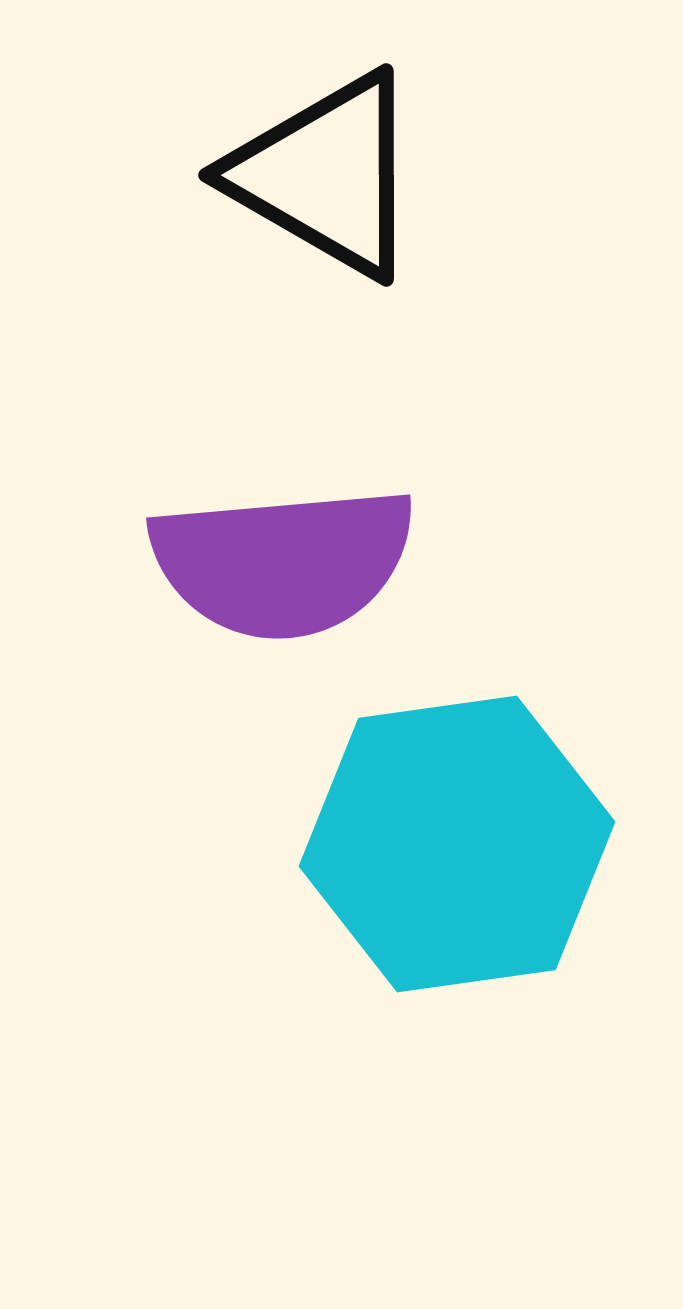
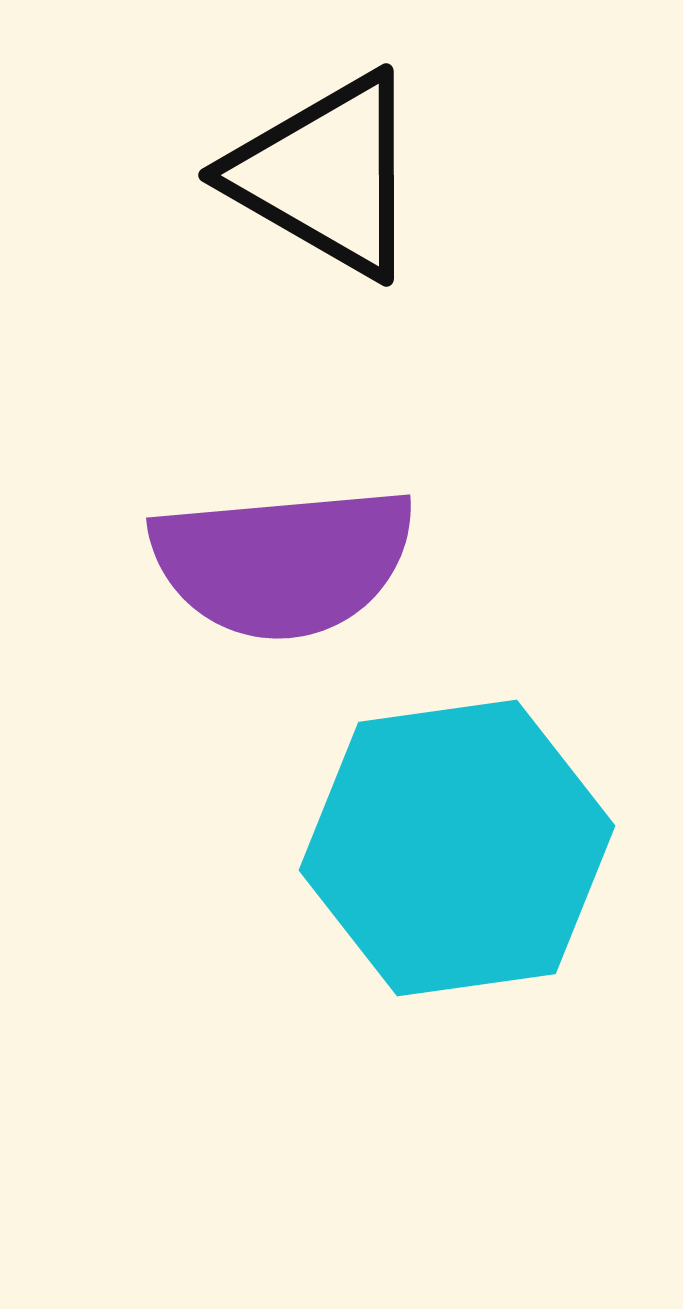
cyan hexagon: moved 4 px down
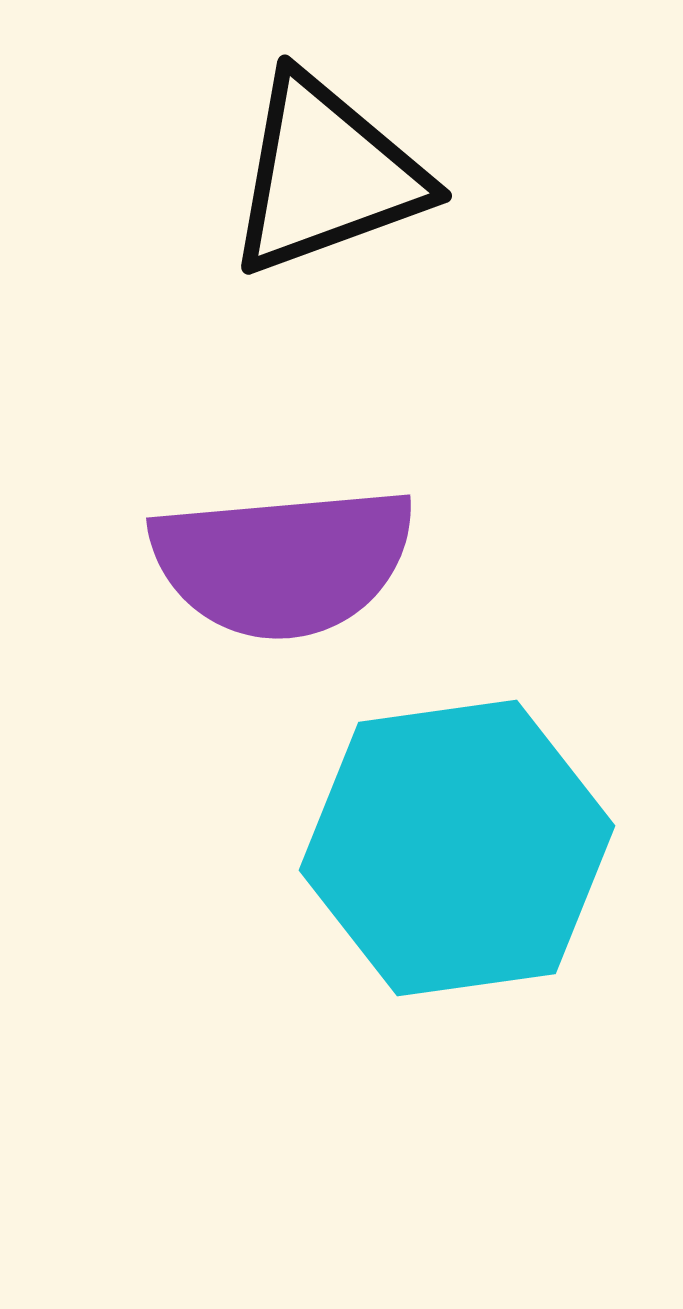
black triangle: rotated 50 degrees counterclockwise
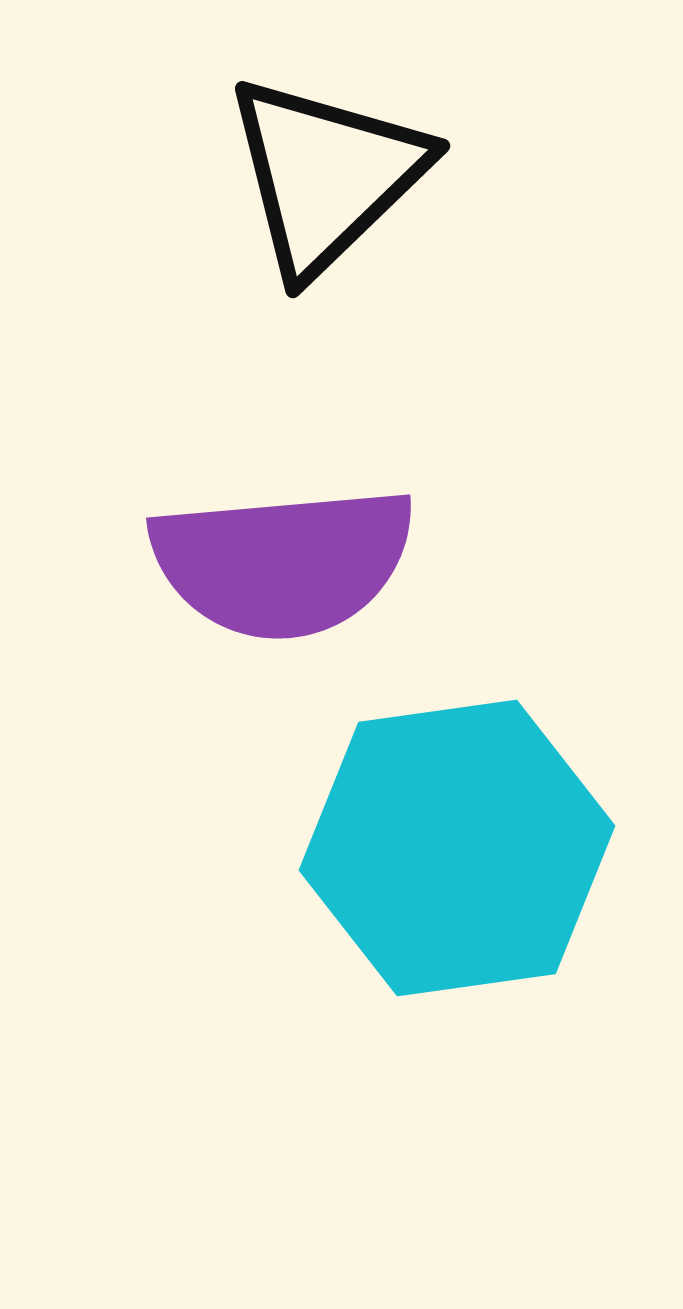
black triangle: rotated 24 degrees counterclockwise
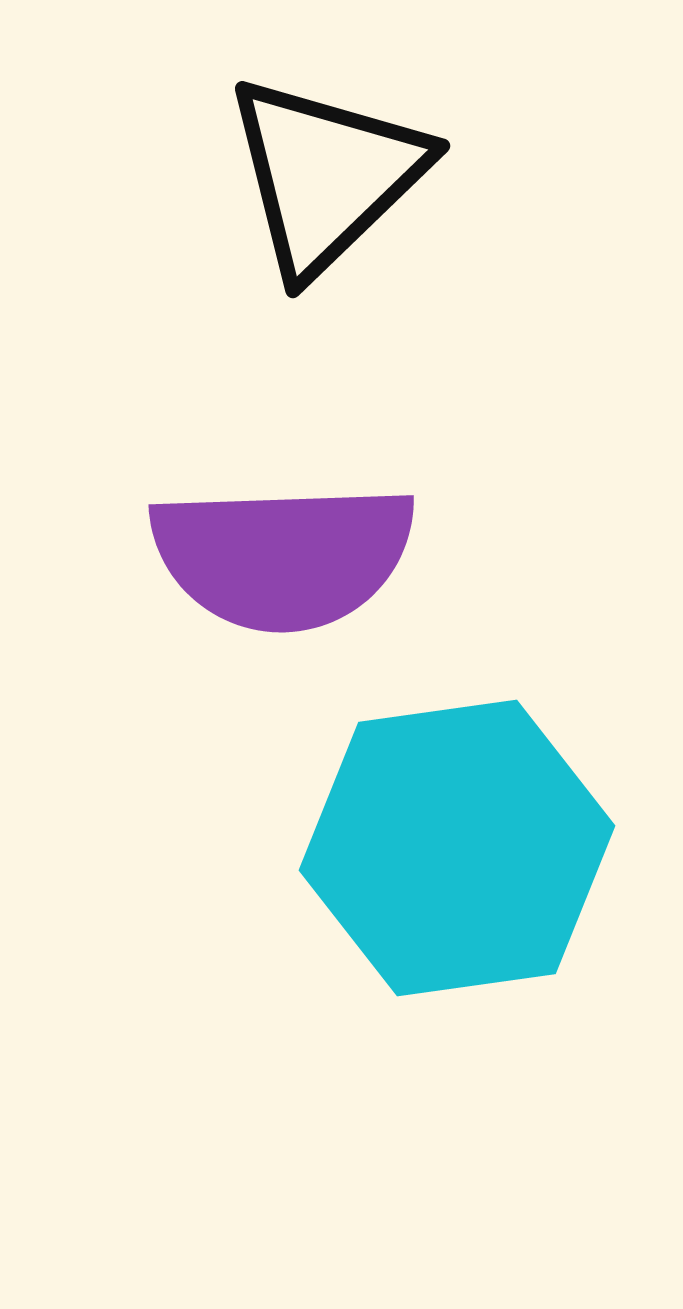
purple semicircle: moved 6 px up; rotated 3 degrees clockwise
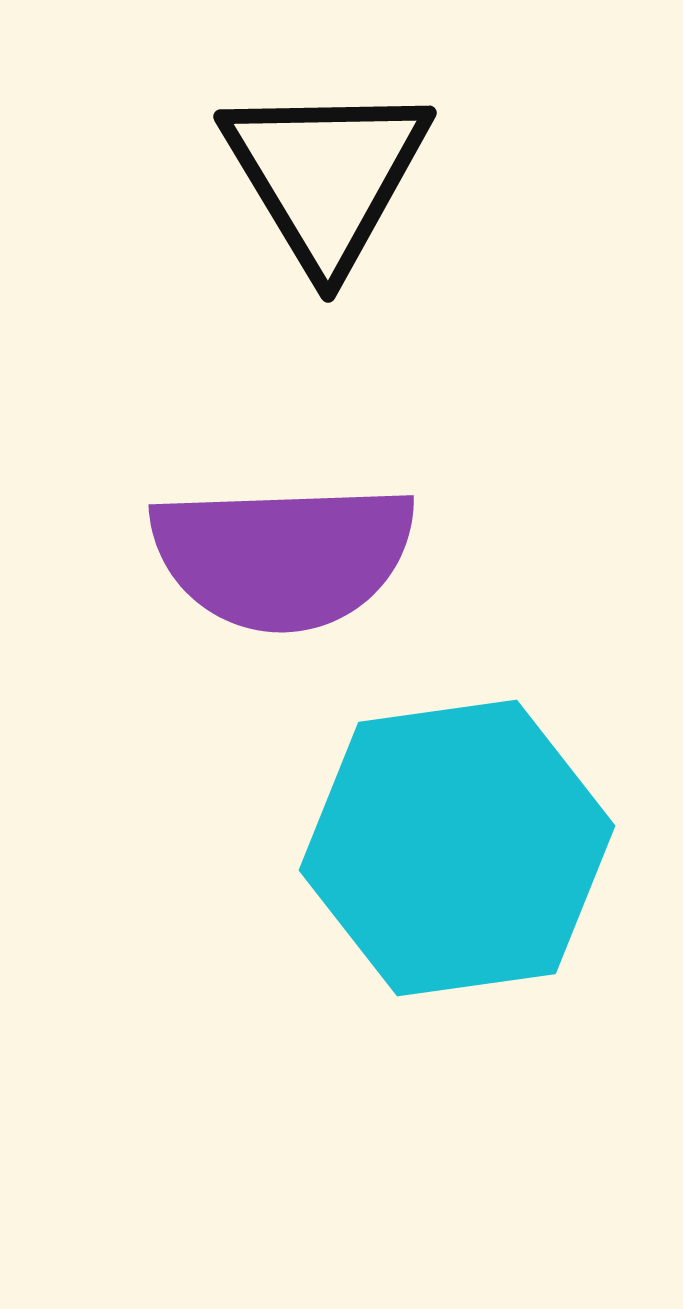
black triangle: rotated 17 degrees counterclockwise
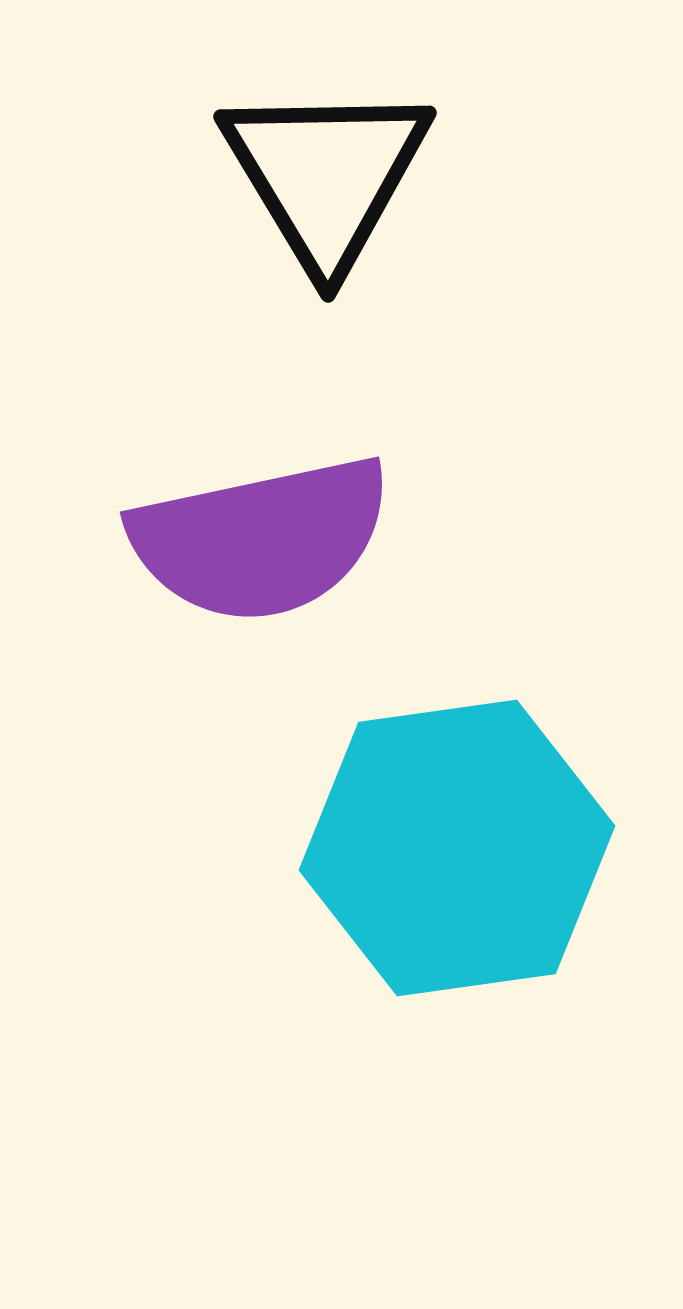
purple semicircle: moved 22 px left, 17 px up; rotated 10 degrees counterclockwise
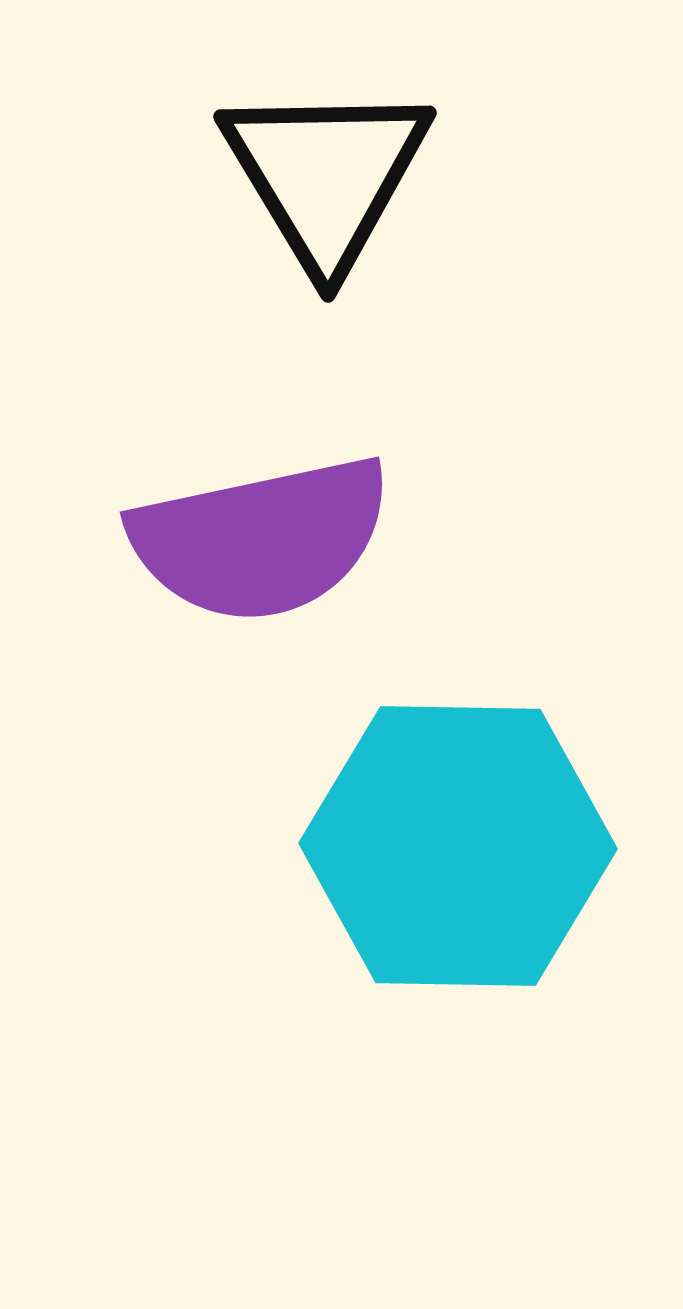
cyan hexagon: moved 1 px right, 2 px up; rotated 9 degrees clockwise
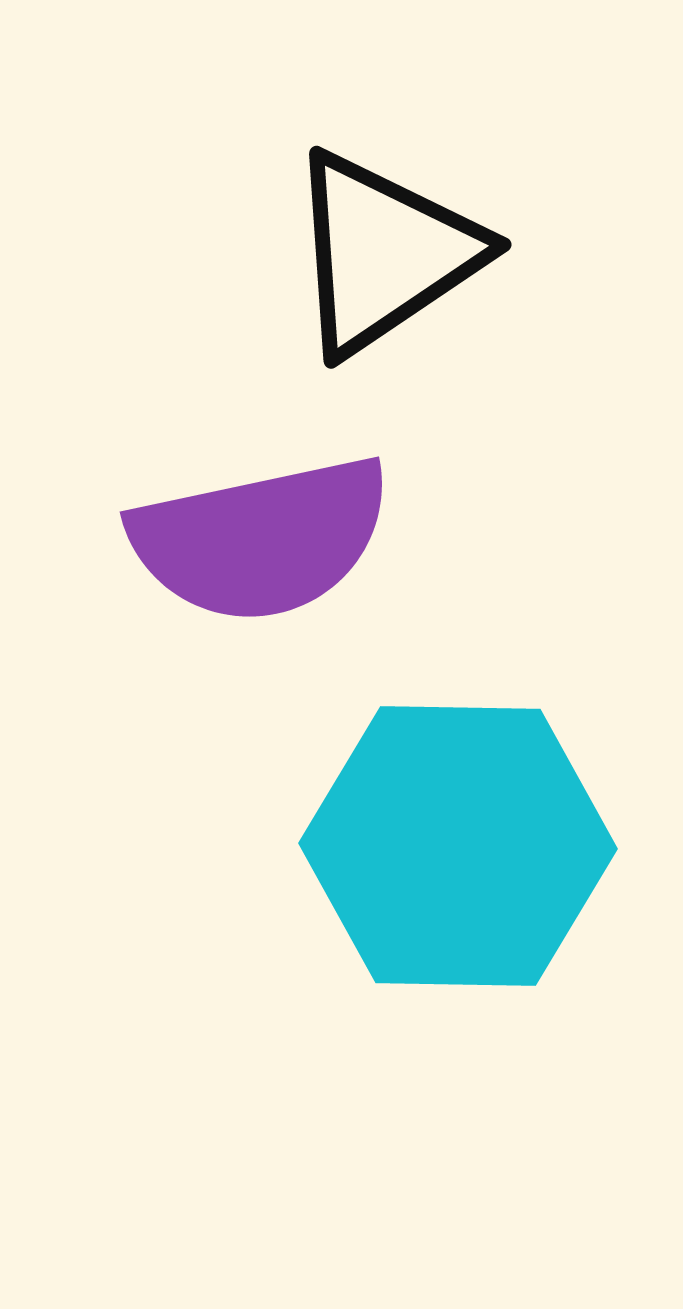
black triangle: moved 58 px right, 78 px down; rotated 27 degrees clockwise
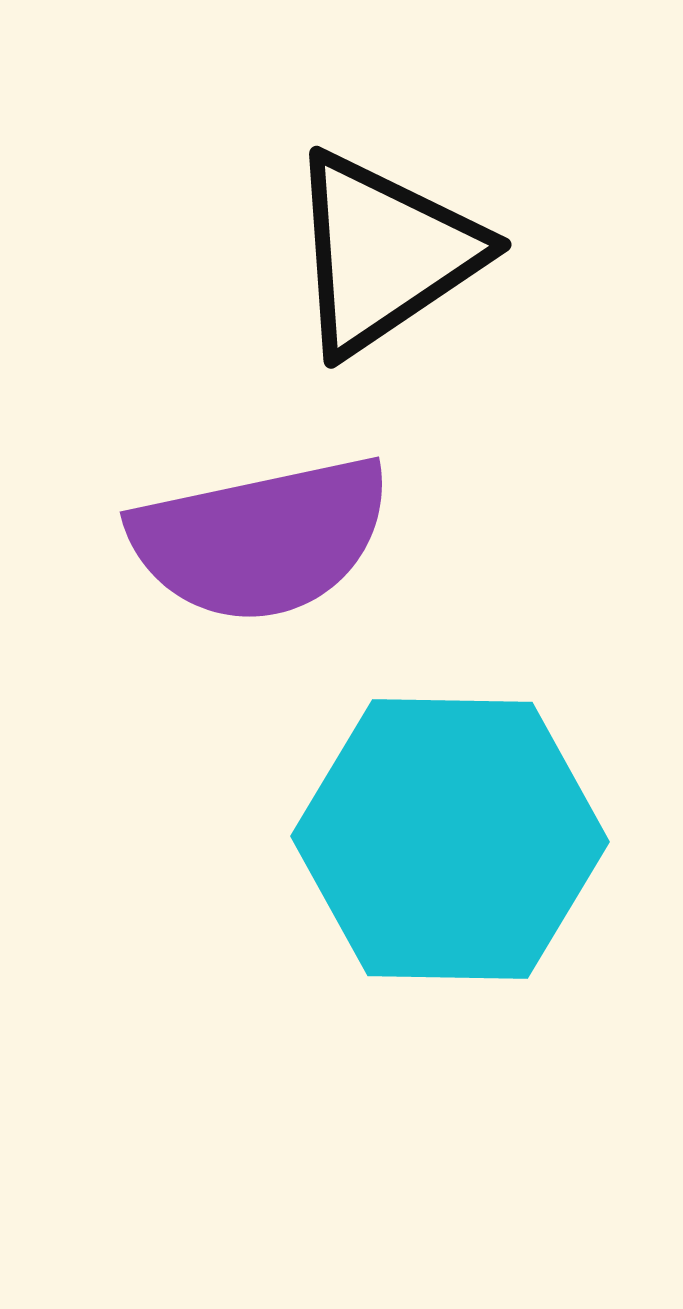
cyan hexagon: moved 8 px left, 7 px up
